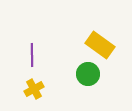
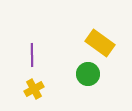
yellow rectangle: moved 2 px up
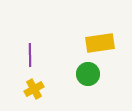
yellow rectangle: rotated 44 degrees counterclockwise
purple line: moved 2 px left
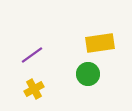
purple line: moved 2 px right; rotated 55 degrees clockwise
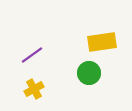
yellow rectangle: moved 2 px right, 1 px up
green circle: moved 1 px right, 1 px up
